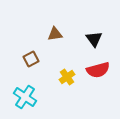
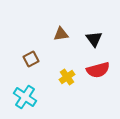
brown triangle: moved 6 px right
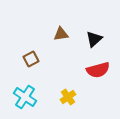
black triangle: rotated 24 degrees clockwise
yellow cross: moved 1 px right, 20 px down
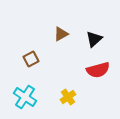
brown triangle: rotated 21 degrees counterclockwise
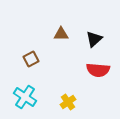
brown triangle: rotated 28 degrees clockwise
red semicircle: rotated 20 degrees clockwise
yellow cross: moved 5 px down
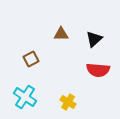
yellow cross: rotated 21 degrees counterclockwise
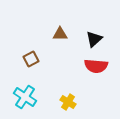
brown triangle: moved 1 px left
red semicircle: moved 2 px left, 4 px up
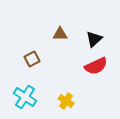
brown square: moved 1 px right
red semicircle: rotated 30 degrees counterclockwise
yellow cross: moved 2 px left, 1 px up
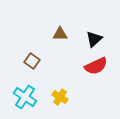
brown square: moved 2 px down; rotated 28 degrees counterclockwise
yellow cross: moved 6 px left, 4 px up
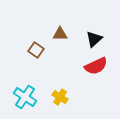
brown square: moved 4 px right, 11 px up
